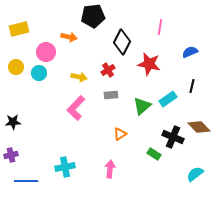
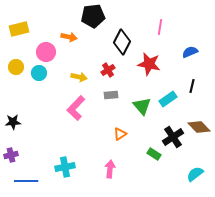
green triangle: rotated 30 degrees counterclockwise
black cross: rotated 35 degrees clockwise
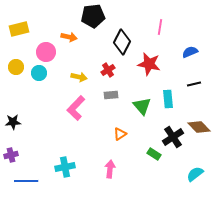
black line: moved 2 px right, 2 px up; rotated 64 degrees clockwise
cyan rectangle: rotated 60 degrees counterclockwise
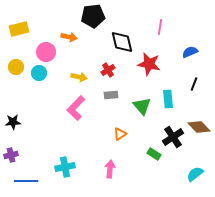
black diamond: rotated 40 degrees counterclockwise
black line: rotated 56 degrees counterclockwise
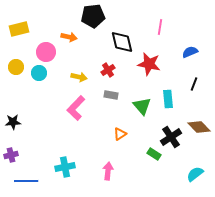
gray rectangle: rotated 16 degrees clockwise
black cross: moved 2 px left
pink arrow: moved 2 px left, 2 px down
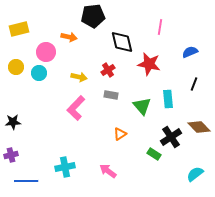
pink arrow: rotated 60 degrees counterclockwise
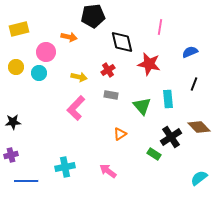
cyan semicircle: moved 4 px right, 4 px down
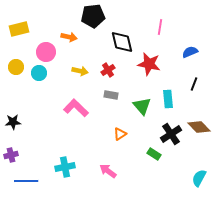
yellow arrow: moved 1 px right, 6 px up
pink L-shape: rotated 90 degrees clockwise
black cross: moved 3 px up
cyan semicircle: rotated 24 degrees counterclockwise
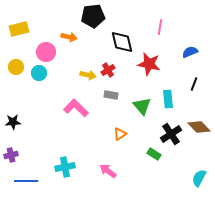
yellow arrow: moved 8 px right, 4 px down
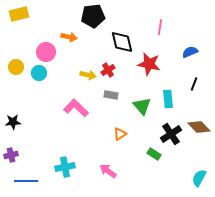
yellow rectangle: moved 15 px up
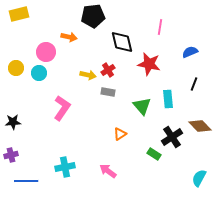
yellow circle: moved 1 px down
gray rectangle: moved 3 px left, 3 px up
pink L-shape: moved 14 px left; rotated 80 degrees clockwise
brown diamond: moved 1 px right, 1 px up
black cross: moved 1 px right, 3 px down
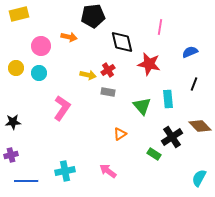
pink circle: moved 5 px left, 6 px up
cyan cross: moved 4 px down
